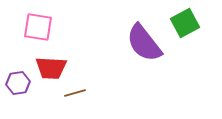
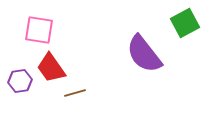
pink square: moved 1 px right, 3 px down
purple semicircle: moved 11 px down
red trapezoid: rotated 52 degrees clockwise
purple hexagon: moved 2 px right, 2 px up
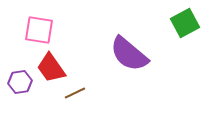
purple semicircle: moved 15 px left; rotated 12 degrees counterclockwise
purple hexagon: moved 1 px down
brown line: rotated 10 degrees counterclockwise
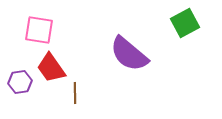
brown line: rotated 65 degrees counterclockwise
